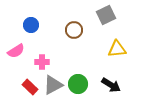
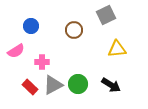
blue circle: moved 1 px down
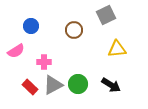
pink cross: moved 2 px right
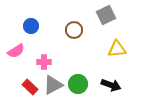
black arrow: rotated 12 degrees counterclockwise
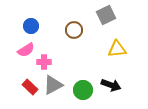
pink semicircle: moved 10 px right, 1 px up
green circle: moved 5 px right, 6 px down
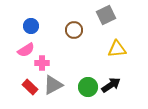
pink cross: moved 2 px left, 1 px down
black arrow: rotated 54 degrees counterclockwise
green circle: moved 5 px right, 3 px up
